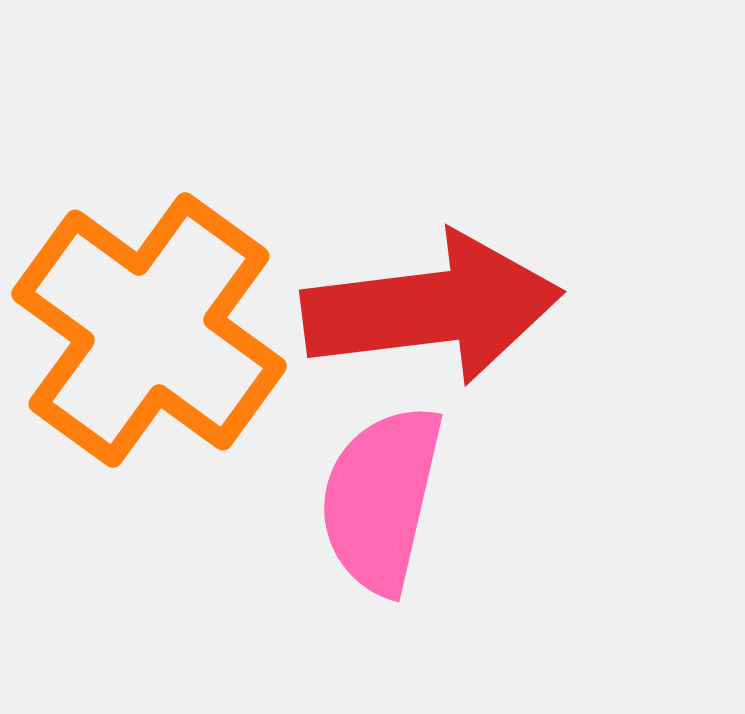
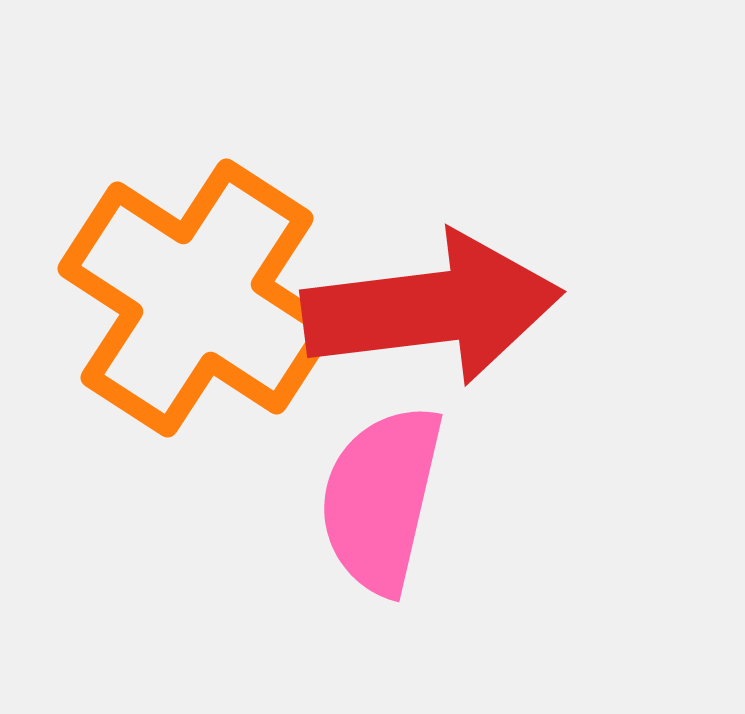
orange cross: moved 48 px right, 32 px up; rotated 3 degrees counterclockwise
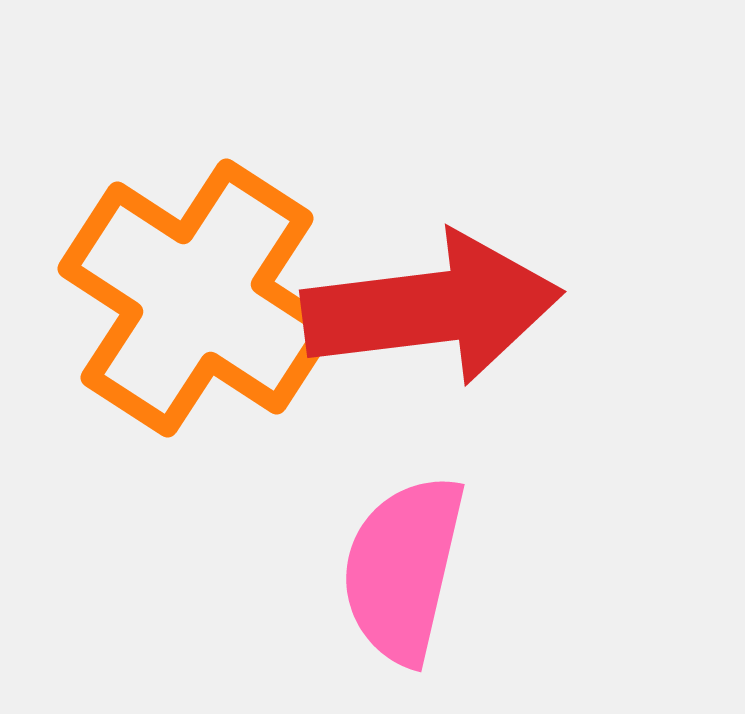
pink semicircle: moved 22 px right, 70 px down
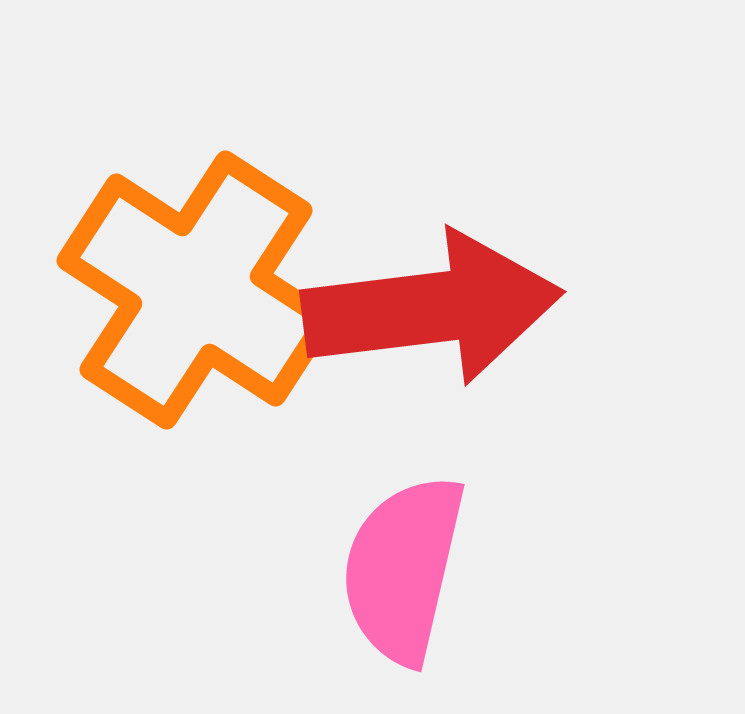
orange cross: moved 1 px left, 8 px up
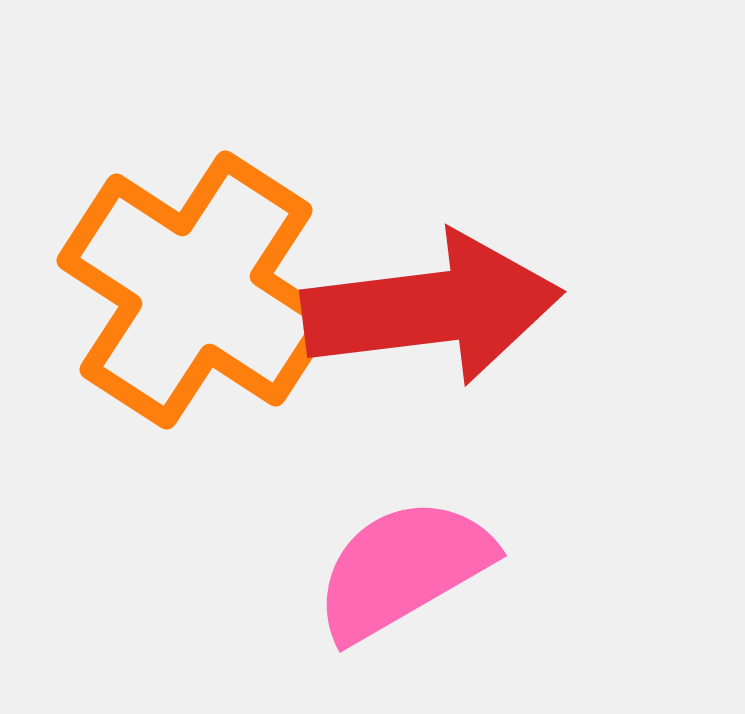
pink semicircle: rotated 47 degrees clockwise
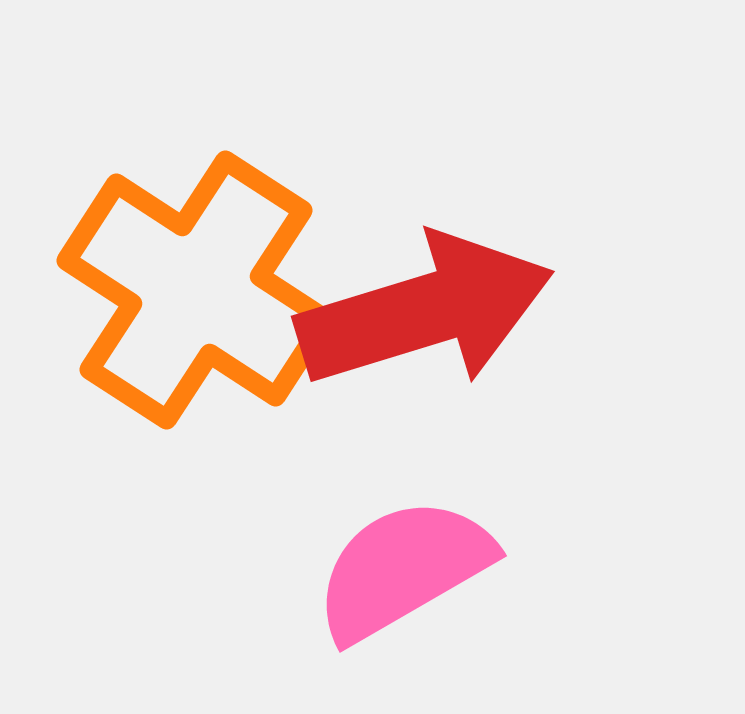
red arrow: moved 7 px left, 3 px down; rotated 10 degrees counterclockwise
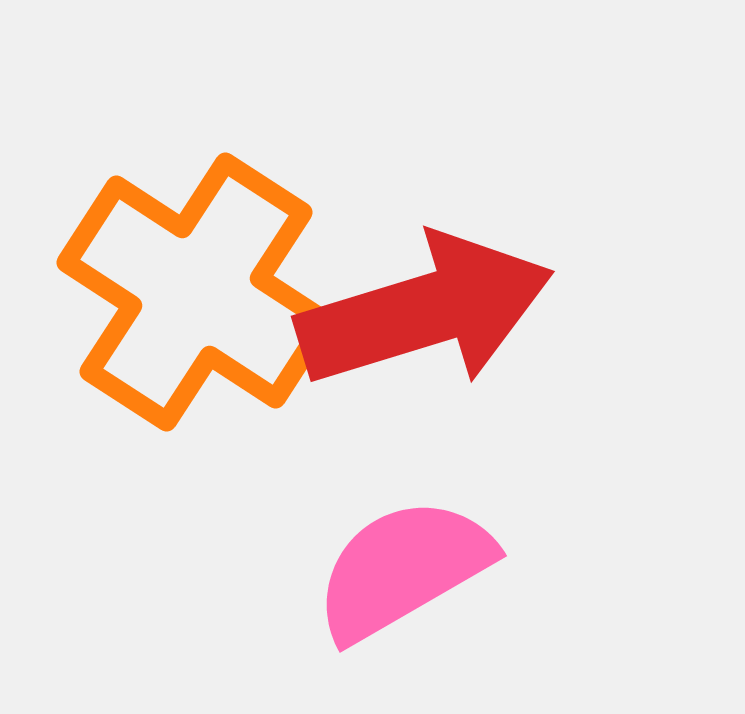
orange cross: moved 2 px down
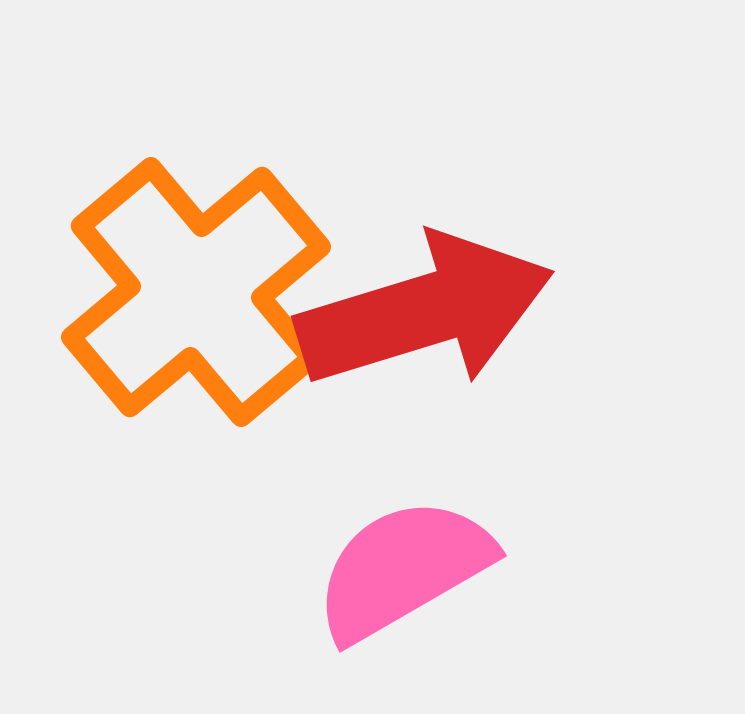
orange cross: rotated 17 degrees clockwise
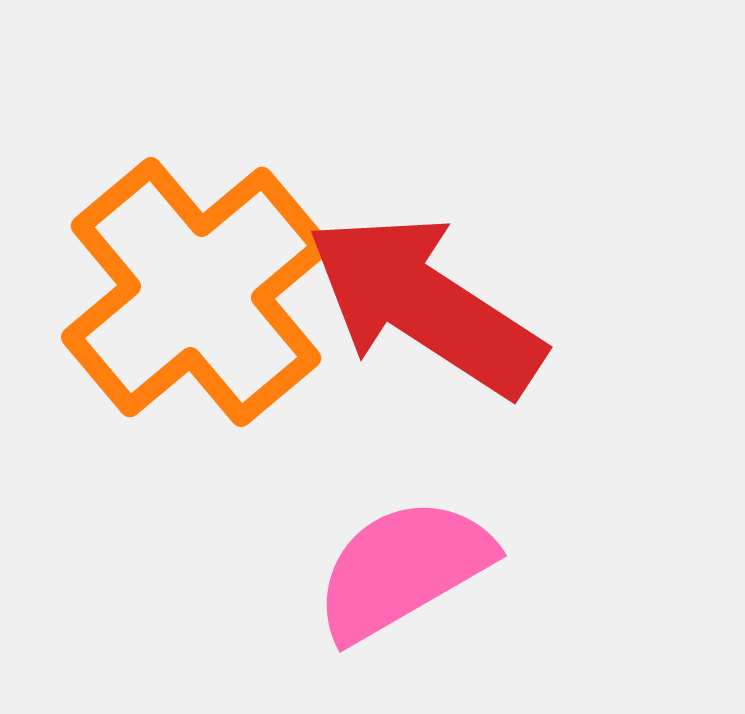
red arrow: moved 6 px up; rotated 130 degrees counterclockwise
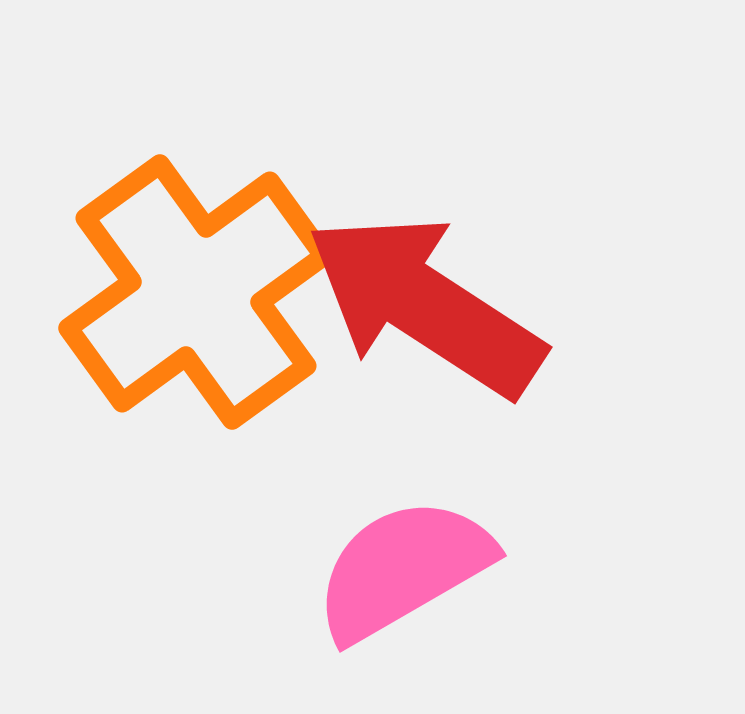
orange cross: rotated 4 degrees clockwise
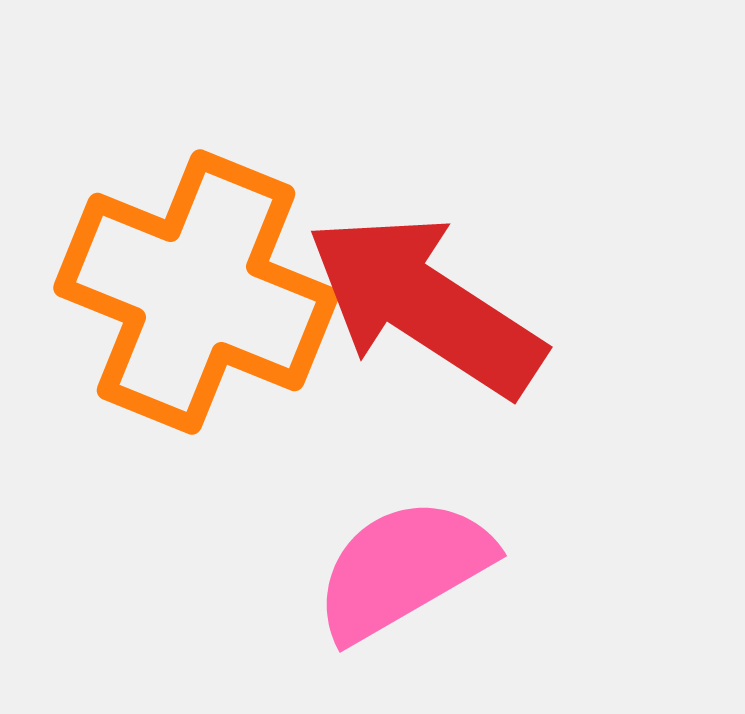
orange cross: rotated 32 degrees counterclockwise
